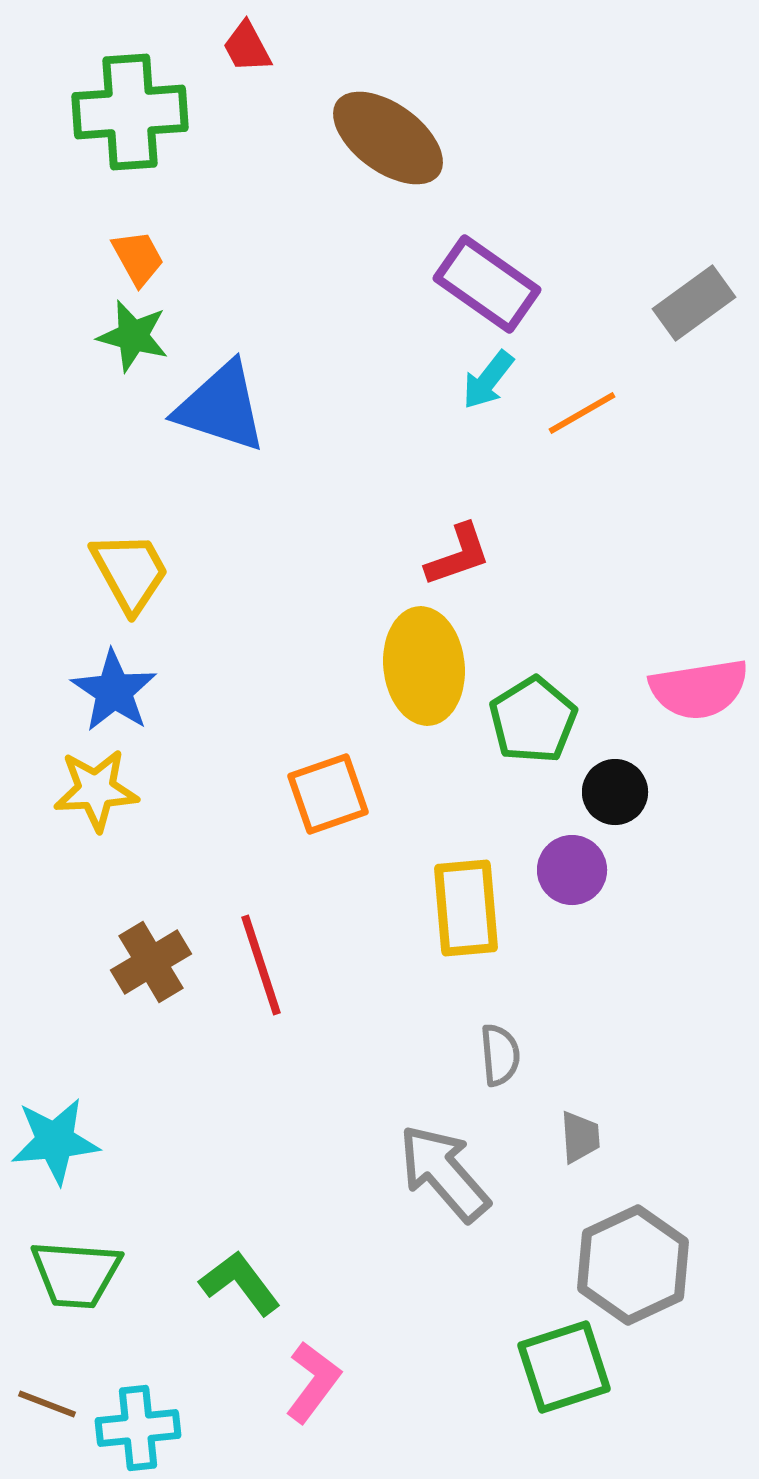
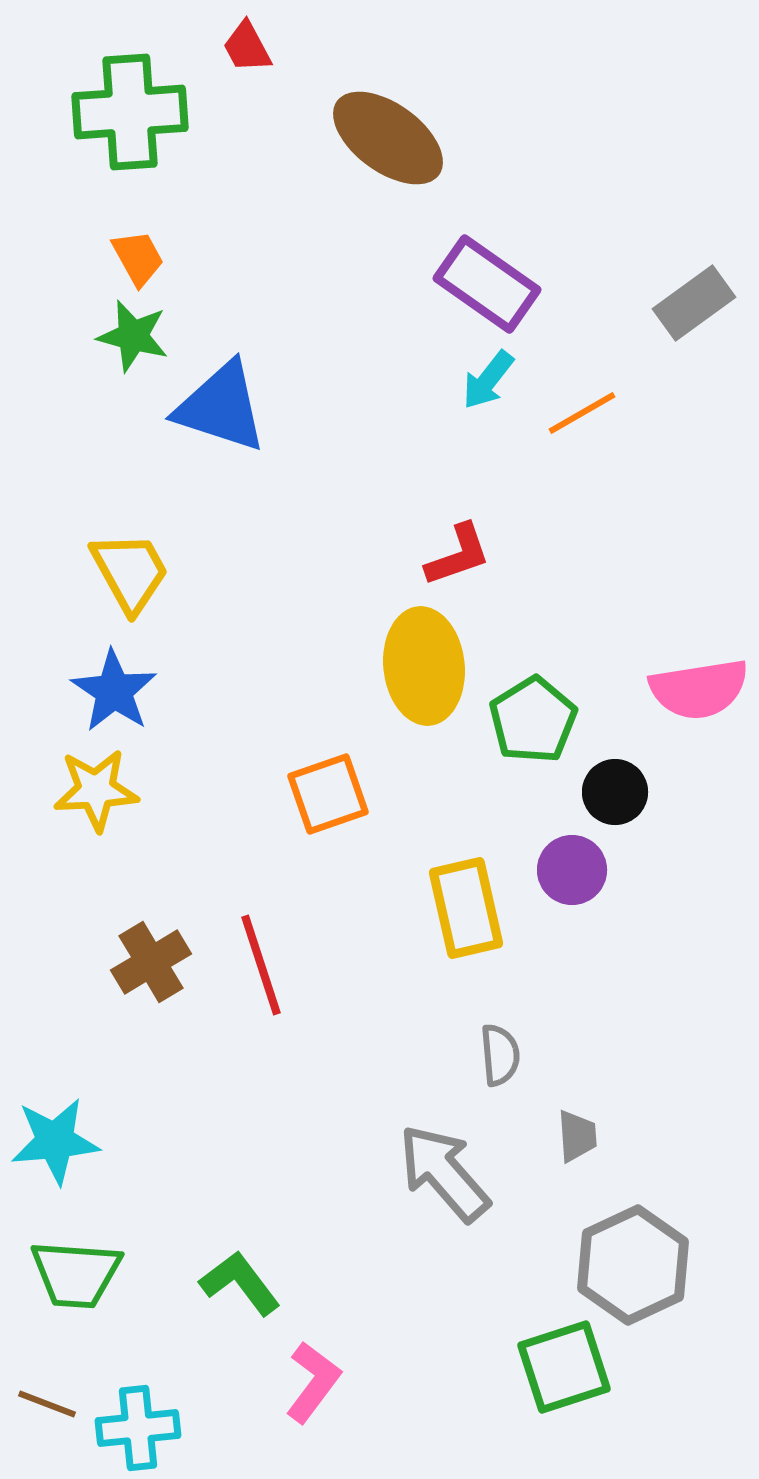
yellow rectangle: rotated 8 degrees counterclockwise
gray trapezoid: moved 3 px left, 1 px up
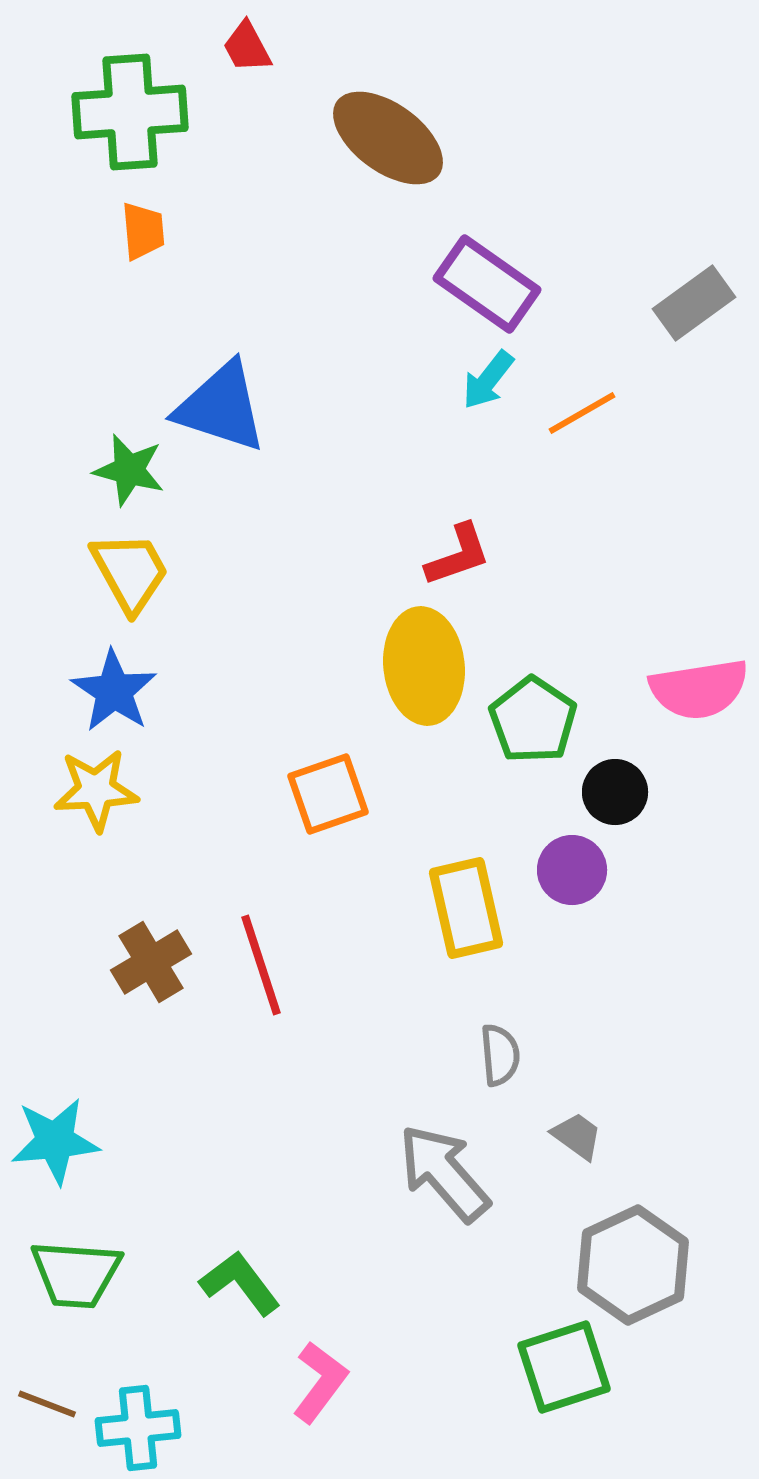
orange trapezoid: moved 5 px right, 27 px up; rotated 24 degrees clockwise
green star: moved 4 px left, 134 px down
green pentagon: rotated 6 degrees counterclockwise
gray trapezoid: rotated 50 degrees counterclockwise
pink L-shape: moved 7 px right
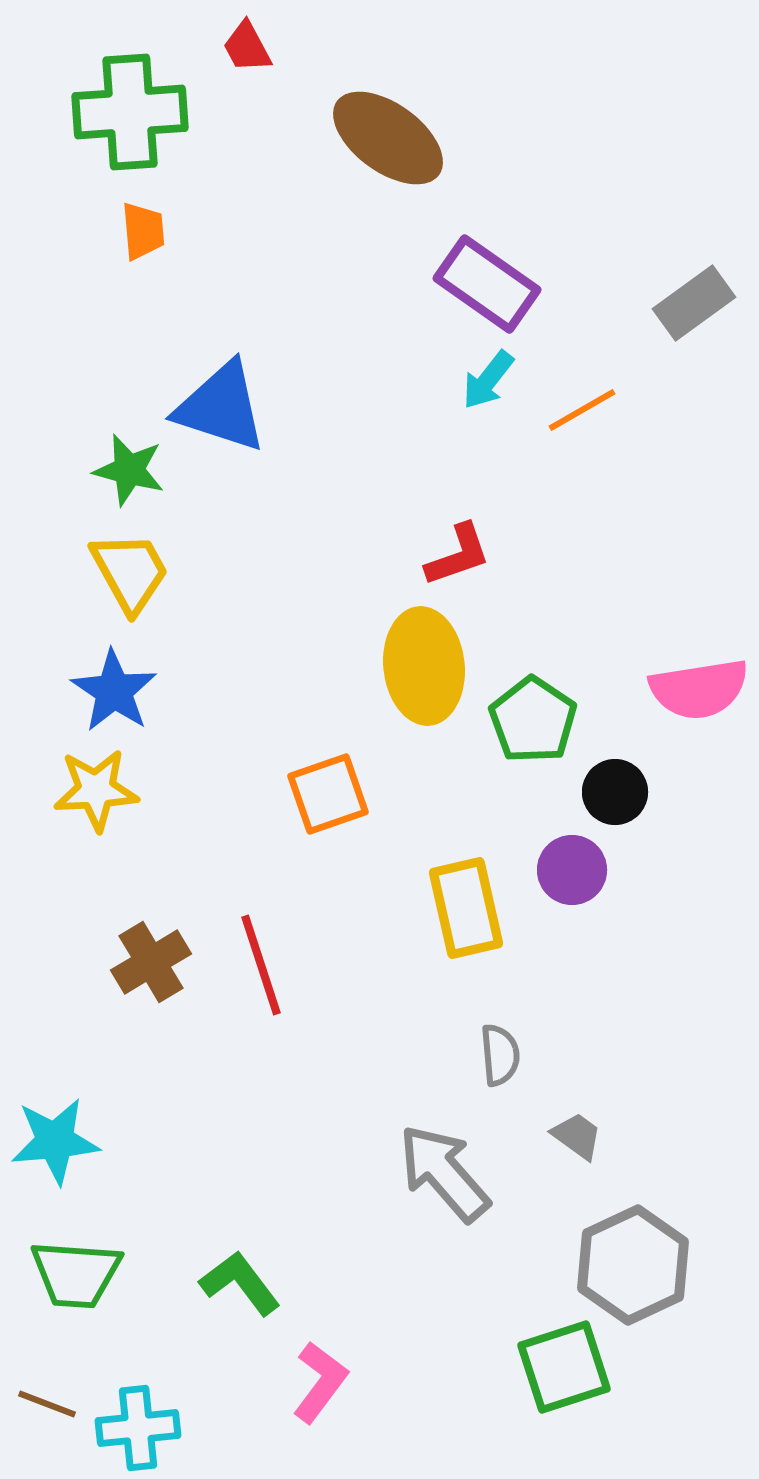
orange line: moved 3 px up
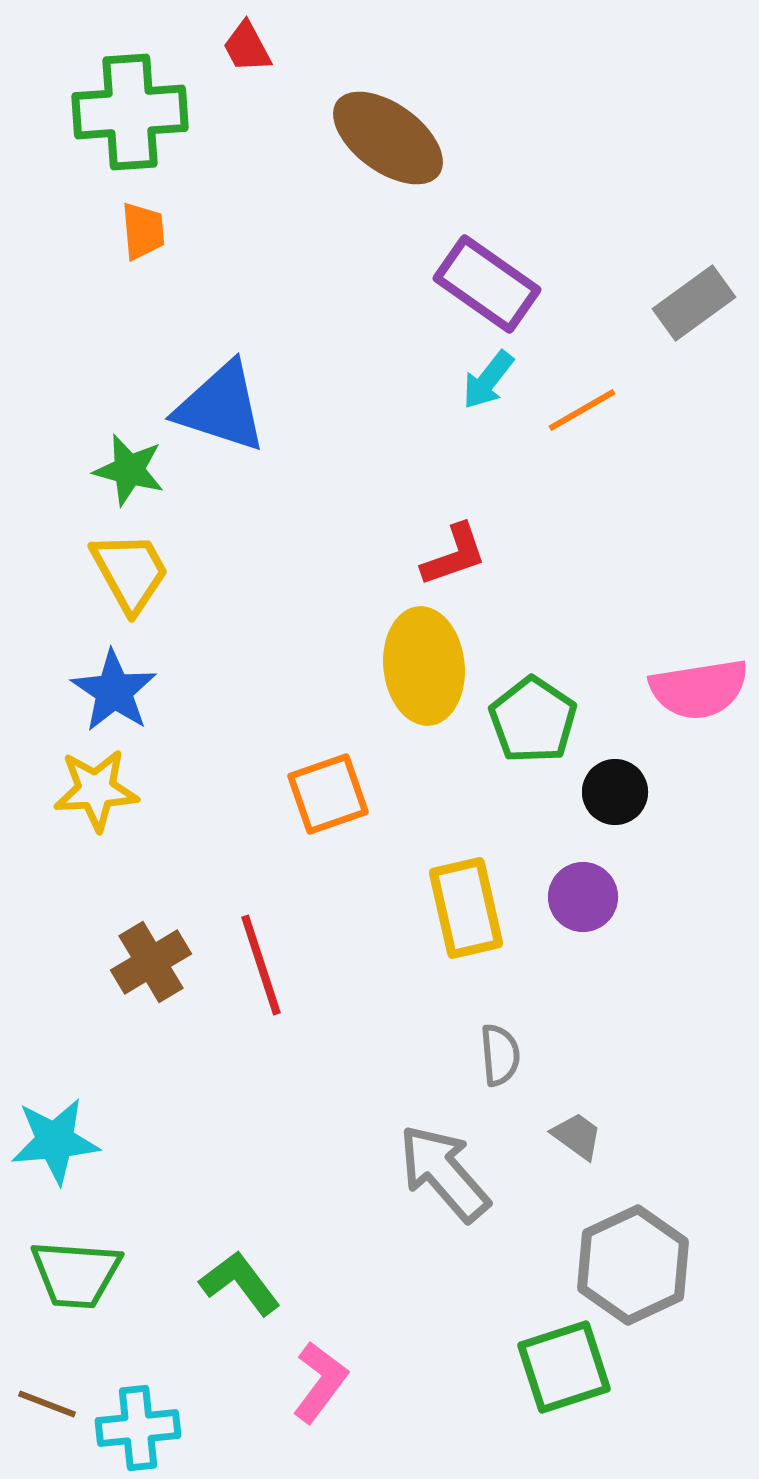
red L-shape: moved 4 px left
purple circle: moved 11 px right, 27 px down
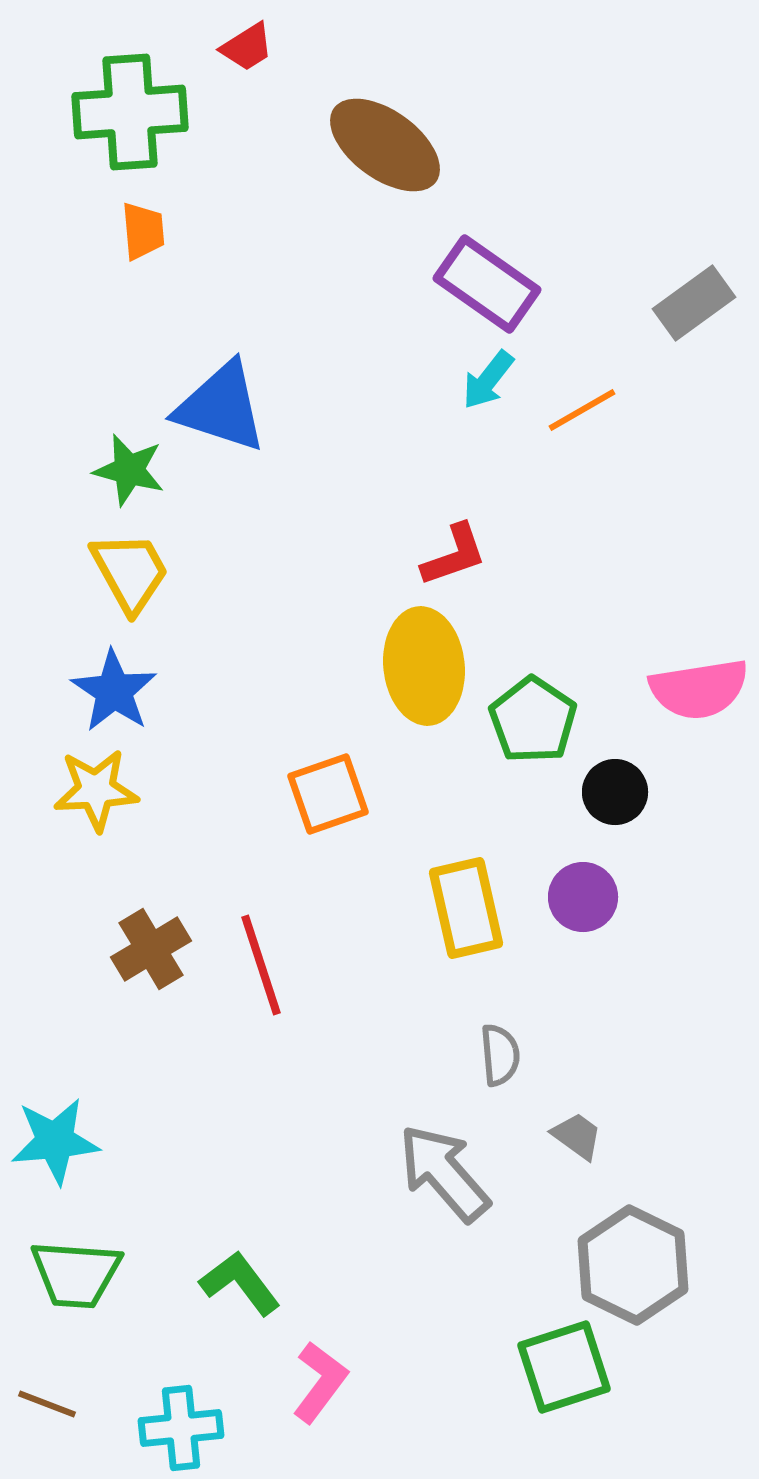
red trapezoid: rotated 94 degrees counterclockwise
brown ellipse: moved 3 px left, 7 px down
brown cross: moved 13 px up
gray hexagon: rotated 9 degrees counterclockwise
cyan cross: moved 43 px right
